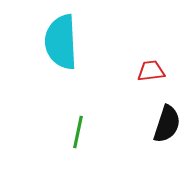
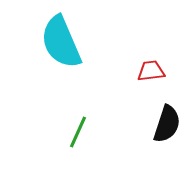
cyan semicircle: rotated 20 degrees counterclockwise
green line: rotated 12 degrees clockwise
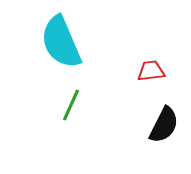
black semicircle: moved 3 px left, 1 px down; rotated 9 degrees clockwise
green line: moved 7 px left, 27 px up
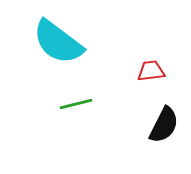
cyan semicircle: moved 3 px left; rotated 30 degrees counterclockwise
green line: moved 5 px right, 1 px up; rotated 52 degrees clockwise
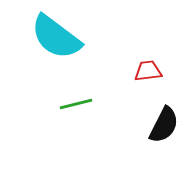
cyan semicircle: moved 2 px left, 5 px up
red trapezoid: moved 3 px left
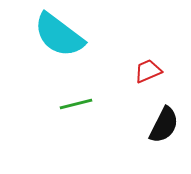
cyan semicircle: moved 3 px right, 2 px up
red trapezoid: rotated 16 degrees counterclockwise
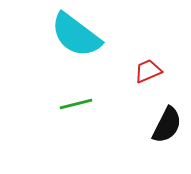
cyan semicircle: moved 17 px right
black semicircle: moved 3 px right
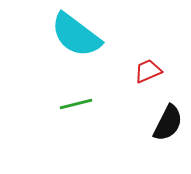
black semicircle: moved 1 px right, 2 px up
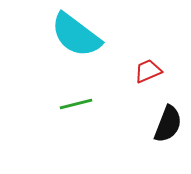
black semicircle: moved 1 px down; rotated 6 degrees counterclockwise
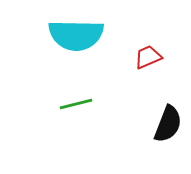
cyan semicircle: rotated 36 degrees counterclockwise
red trapezoid: moved 14 px up
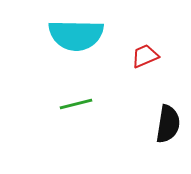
red trapezoid: moved 3 px left, 1 px up
black semicircle: rotated 12 degrees counterclockwise
